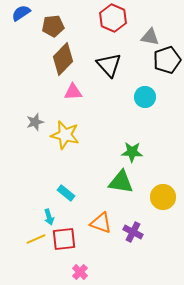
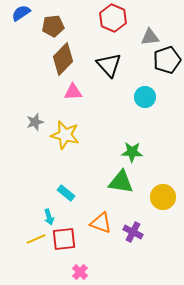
gray triangle: rotated 18 degrees counterclockwise
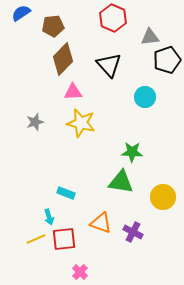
yellow star: moved 16 px right, 12 px up
cyan rectangle: rotated 18 degrees counterclockwise
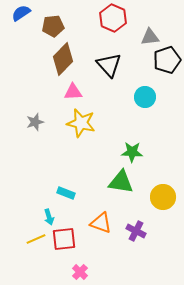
purple cross: moved 3 px right, 1 px up
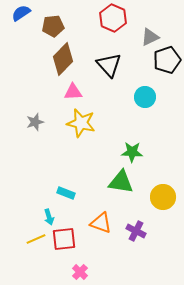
gray triangle: rotated 18 degrees counterclockwise
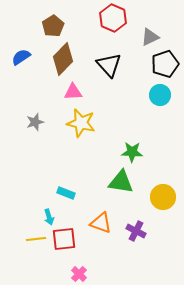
blue semicircle: moved 44 px down
brown pentagon: rotated 25 degrees counterclockwise
black pentagon: moved 2 px left, 4 px down
cyan circle: moved 15 px right, 2 px up
yellow line: rotated 18 degrees clockwise
pink cross: moved 1 px left, 2 px down
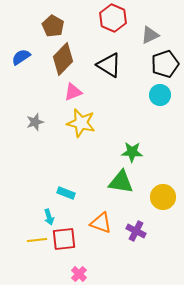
brown pentagon: rotated 10 degrees counterclockwise
gray triangle: moved 2 px up
black triangle: rotated 16 degrees counterclockwise
pink triangle: rotated 18 degrees counterclockwise
yellow line: moved 1 px right, 1 px down
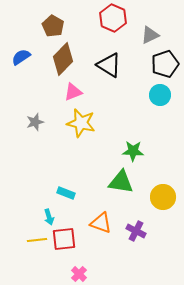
green star: moved 1 px right, 1 px up
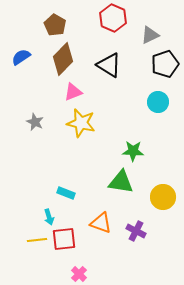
brown pentagon: moved 2 px right, 1 px up
cyan circle: moved 2 px left, 7 px down
gray star: rotated 30 degrees counterclockwise
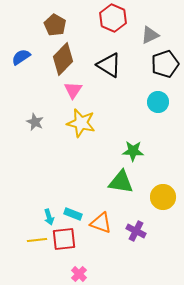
pink triangle: moved 2 px up; rotated 36 degrees counterclockwise
cyan rectangle: moved 7 px right, 21 px down
